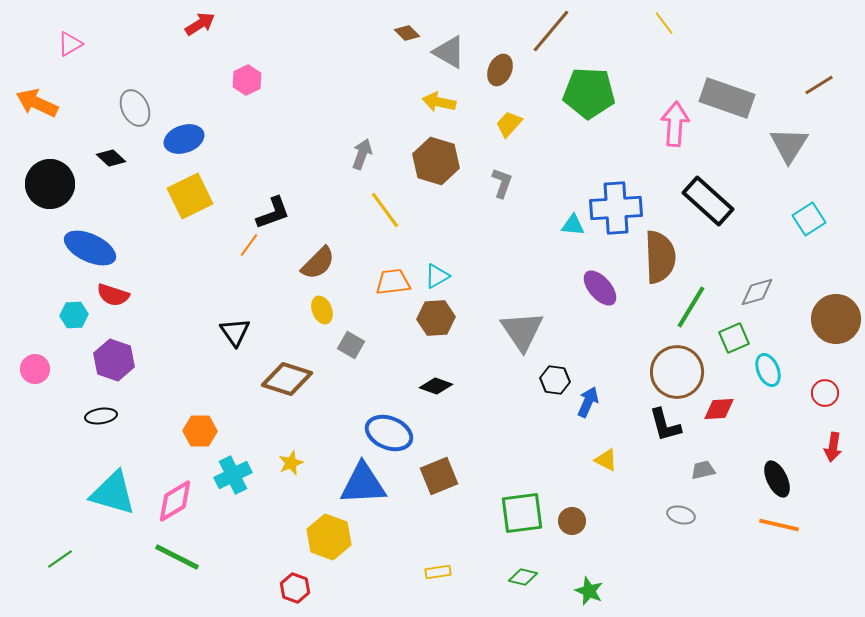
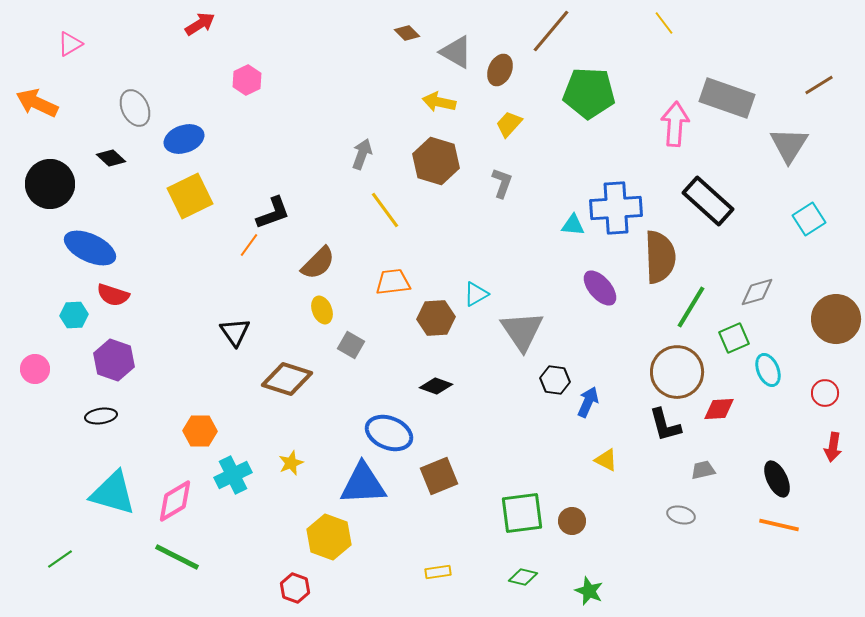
gray triangle at (449, 52): moved 7 px right
cyan triangle at (437, 276): moved 39 px right, 18 px down
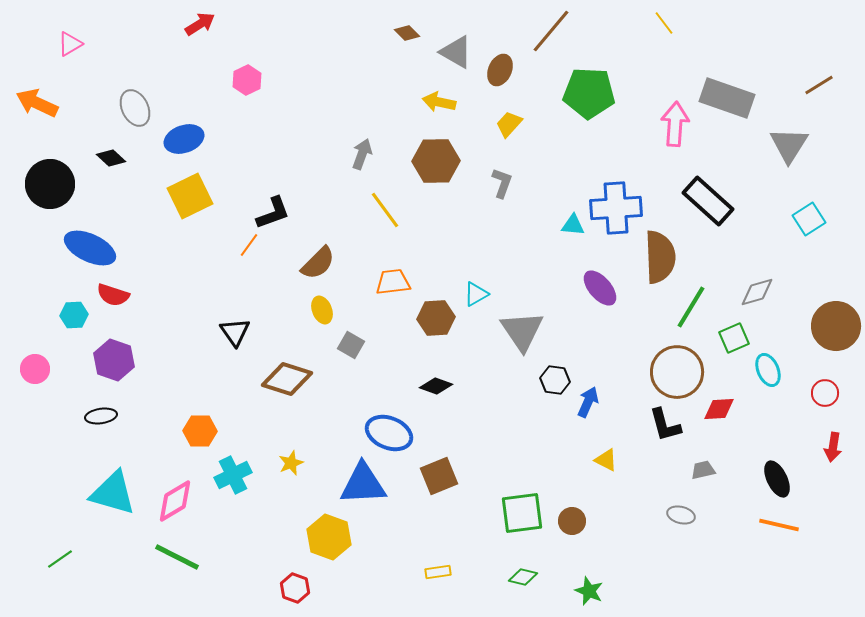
brown hexagon at (436, 161): rotated 18 degrees counterclockwise
brown circle at (836, 319): moved 7 px down
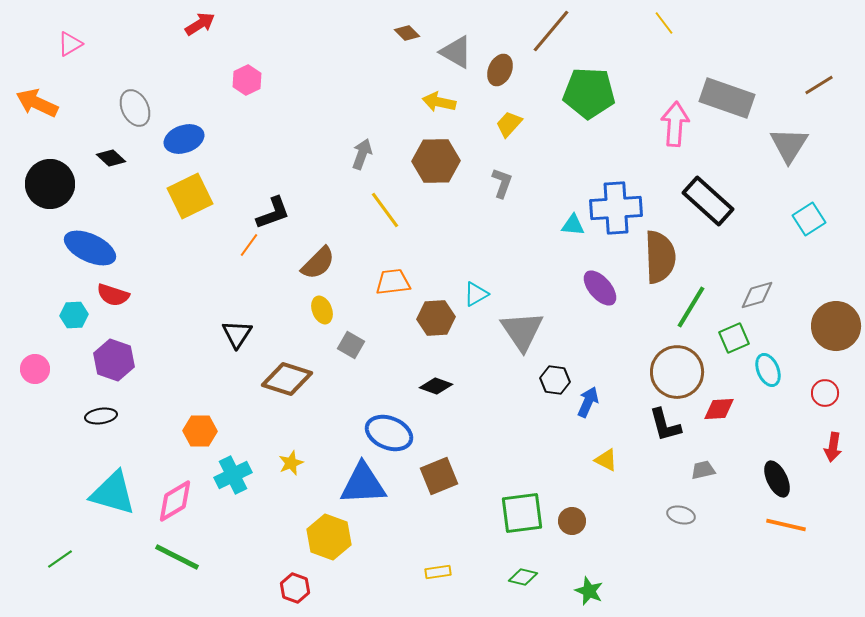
gray diamond at (757, 292): moved 3 px down
black triangle at (235, 332): moved 2 px right, 2 px down; rotated 8 degrees clockwise
orange line at (779, 525): moved 7 px right
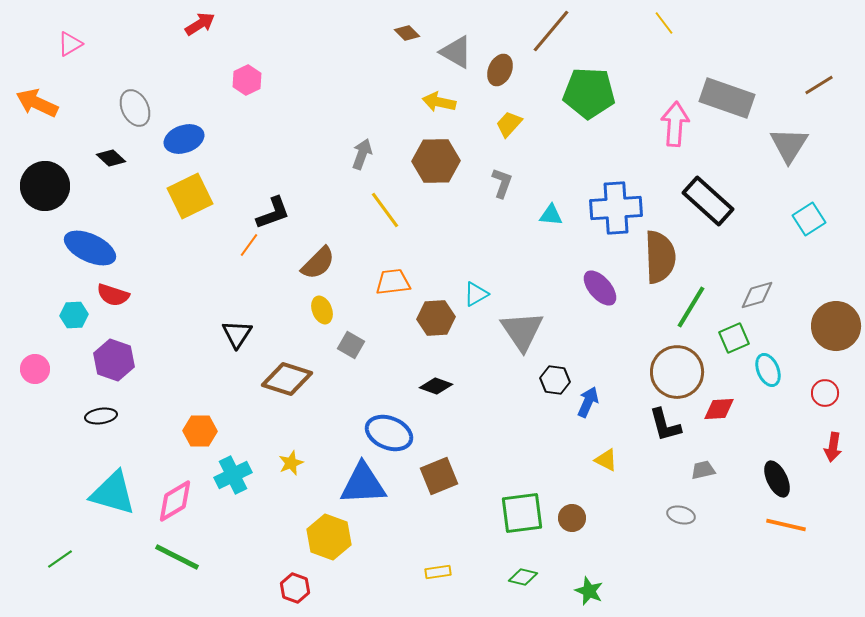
black circle at (50, 184): moved 5 px left, 2 px down
cyan triangle at (573, 225): moved 22 px left, 10 px up
brown circle at (572, 521): moved 3 px up
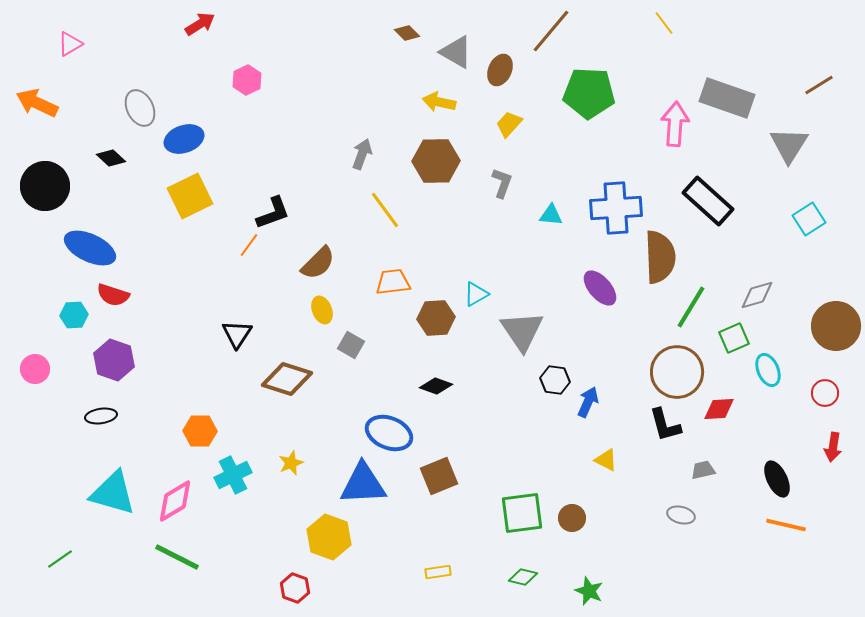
gray ellipse at (135, 108): moved 5 px right
